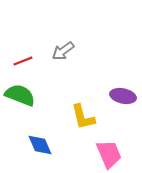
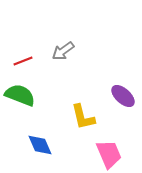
purple ellipse: rotated 30 degrees clockwise
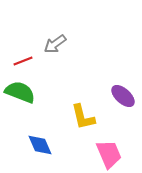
gray arrow: moved 8 px left, 7 px up
green semicircle: moved 3 px up
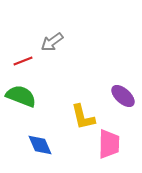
gray arrow: moved 3 px left, 2 px up
green semicircle: moved 1 px right, 4 px down
pink trapezoid: moved 10 px up; rotated 24 degrees clockwise
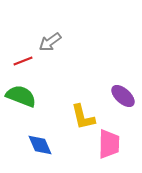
gray arrow: moved 2 px left
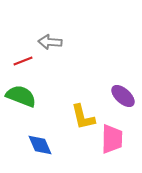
gray arrow: rotated 40 degrees clockwise
pink trapezoid: moved 3 px right, 5 px up
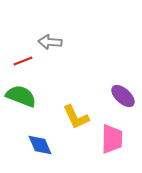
yellow L-shape: moved 7 px left; rotated 12 degrees counterclockwise
